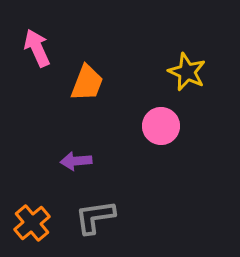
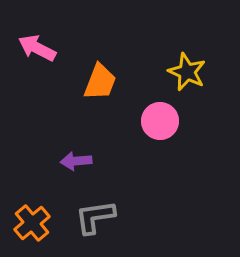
pink arrow: rotated 39 degrees counterclockwise
orange trapezoid: moved 13 px right, 1 px up
pink circle: moved 1 px left, 5 px up
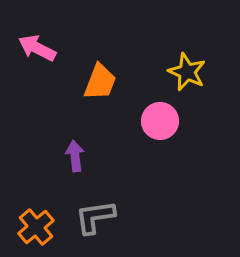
purple arrow: moved 1 px left, 5 px up; rotated 88 degrees clockwise
orange cross: moved 4 px right, 4 px down
